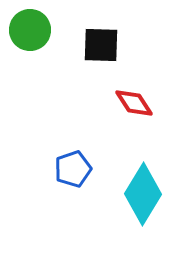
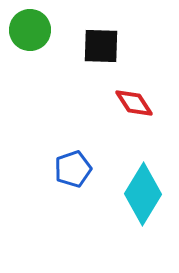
black square: moved 1 px down
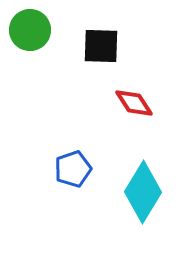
cyan diamond: moved 2 px up
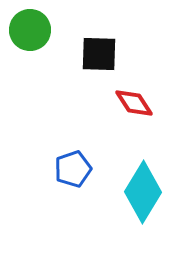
black square: moved 2 px left, 8 px down
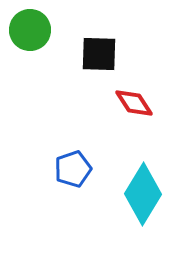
cyan diamond: moved 2 px down
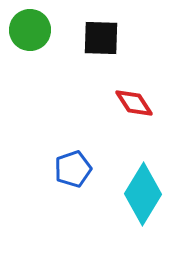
black square: moved 2 px right, 16 px up
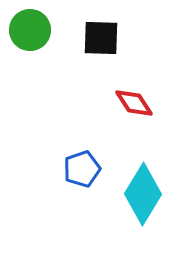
blue pentagon: moved 9 px right
